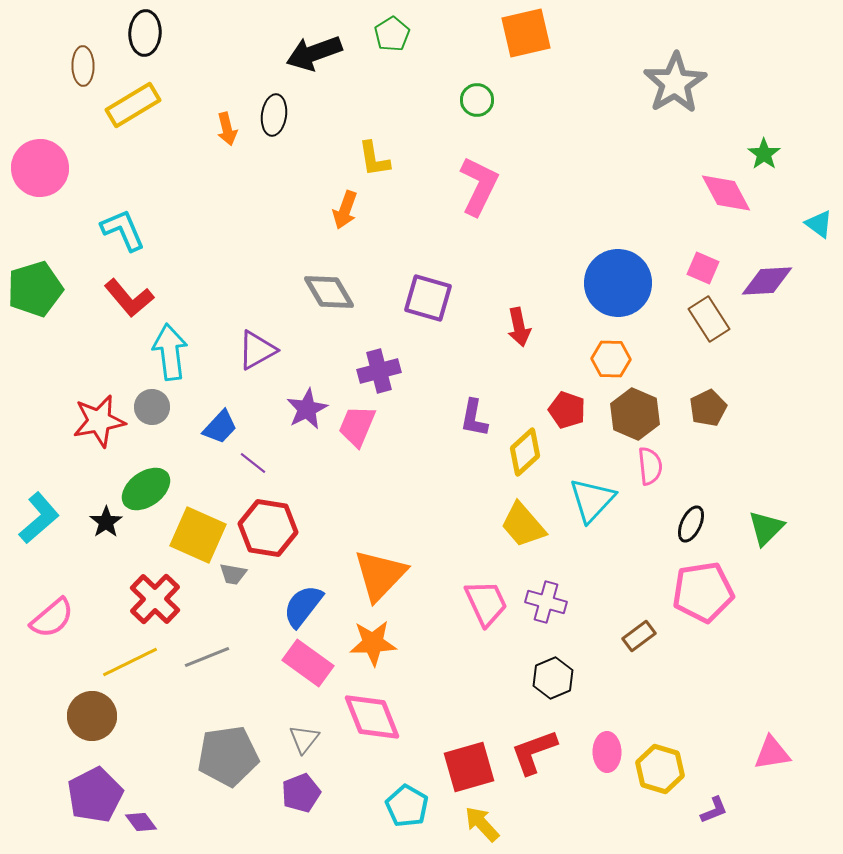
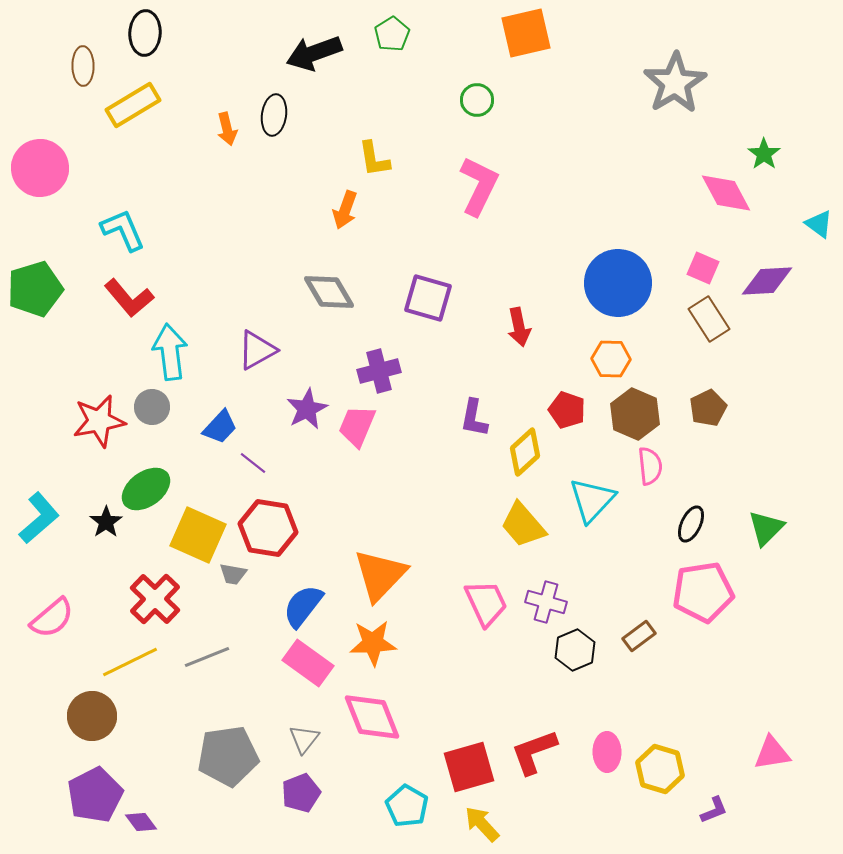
black hexagon at (553, 678): moved 22 px right, 28 px up
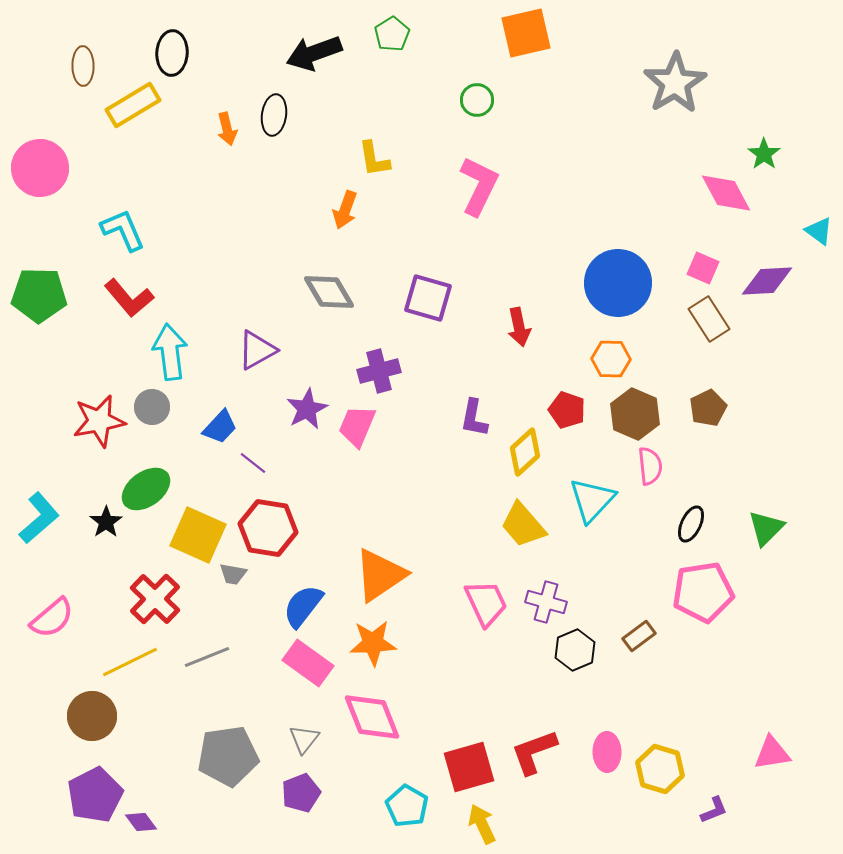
black ellipse at (145, 33): moved 27 px right, 20 px down
cyan triangle at (819, 224): moved 7 px down
green pentagon at (35, 289): moved 4 px right, 6 px down; rotated 18 degrees clockwise
orange triangle at (380, 575): rotated 12 degrees clockwise
yellow arrow at (482, 824): rotated 18 degrees clockwise
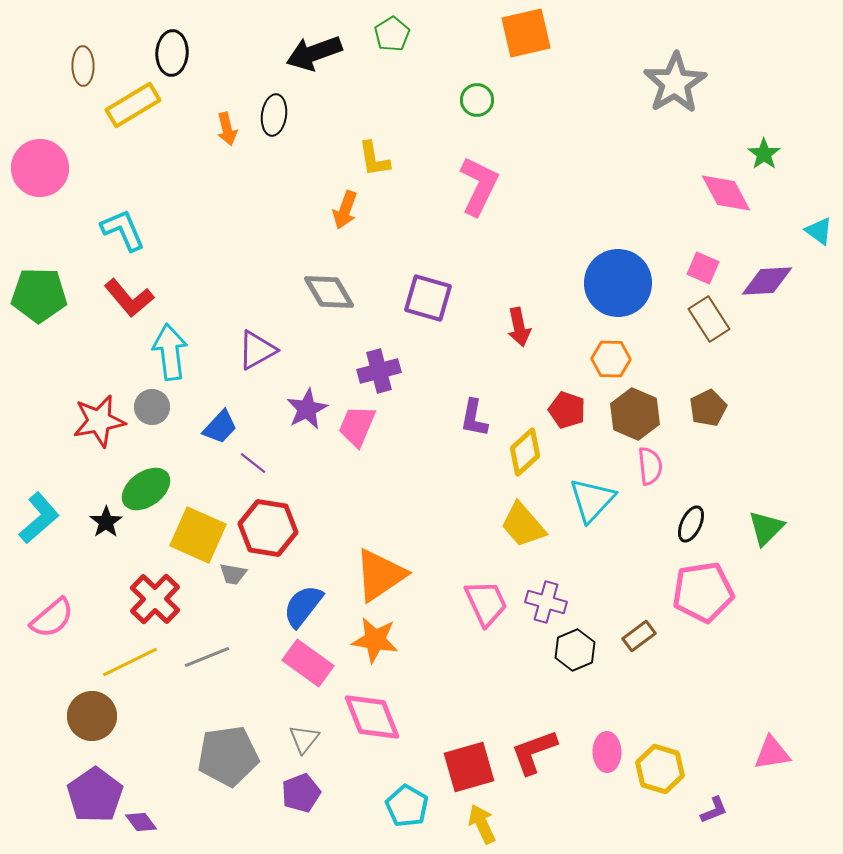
orange star at (373, 643): moved 2 px right, 3 px up; rotated 12 degrees clockwise
purple pentagon at (95, 795): rotated 8 degrees counterclockwise
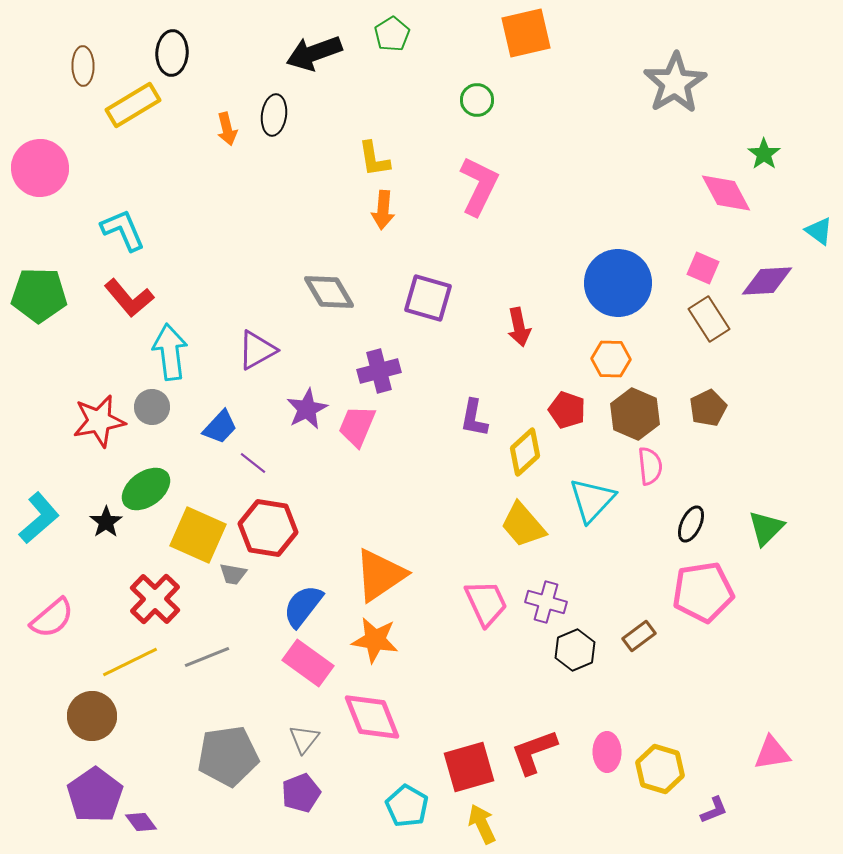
orange arrow at (345, 210): moved 38 px right; rotated 15 degrees counterclockwise
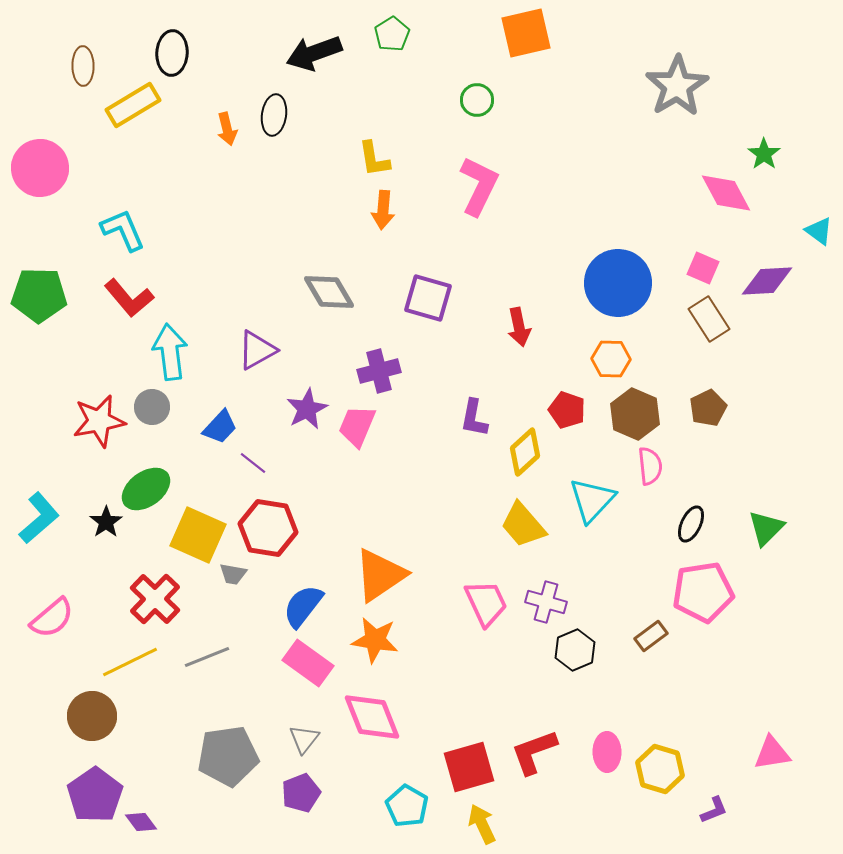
gray star at (675, 83): moved 2 px right, 3 px down
brown rectangle at (639, 636): moved 12 px right
